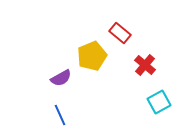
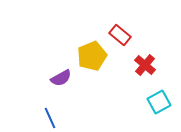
red rectangle: moved 2 px down
blue line: moved 10 px left, 3 px down
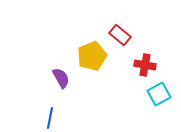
red cross: rotated 30 degrees counterclockwise
purple semicircle: rotated 90 degrees counterclockwise
cyan square: moved 8 px up
blue line: rotated 35 degrees clockwise
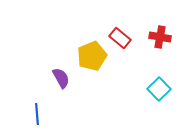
red rectangle: moved 3 px down
red cross: moved 15 px right, 28 px up
cyan square: moved 5 px up; rotated 15 degrees counterclockwise
blue line: moved 13 px left, 4 px up; rotated 15 degrees counterclockwise
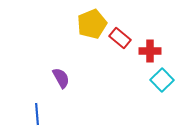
red cross: moved 10 px left, 14 px down; rotated 10 degrees counterclockwise
yellow pentagon: moved 32 px up
cyan square: moved 3 px right, 9 px up
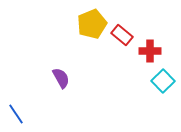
red rectangle: moved 2 px right, 3 px up
cyan square: moved 1 px right, 1 px down
blue line: moved 21 px left; rotated 30 degrees counterclockwise
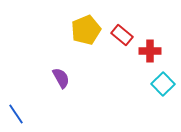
yellow pentagon: moved 6 px left, 6 px down
cyan square: moved 3 px down
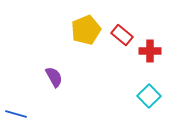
purple semicircle: moved 7 px left, 1 px up
cyan square: moved 14 px left, 12 px down
blue line: rotated 40 degrees counterclockwise
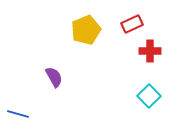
red rectangle: moved 10 px right, 11 px up; rotated 65 degrees counterclockwise
blue line: moved 2 px right
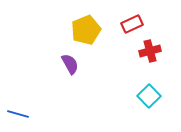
red cross: rotated 15 degrees counterclockwise
purple semicircle: moved 16 px right, 13 px up
